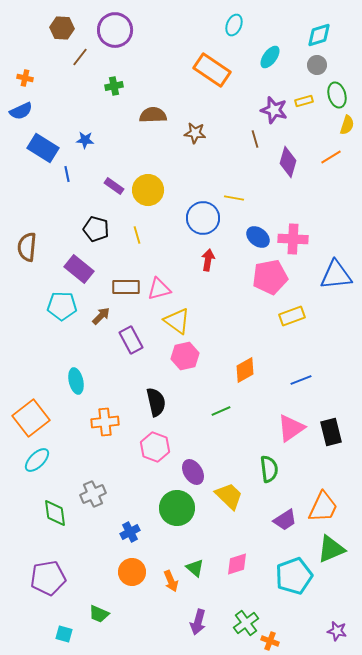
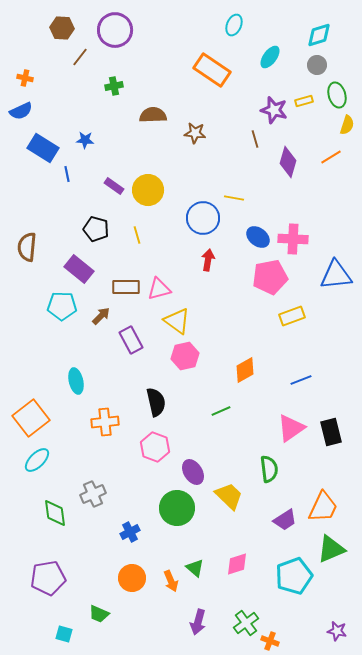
orange circle at (132, 572): moved 6 px down
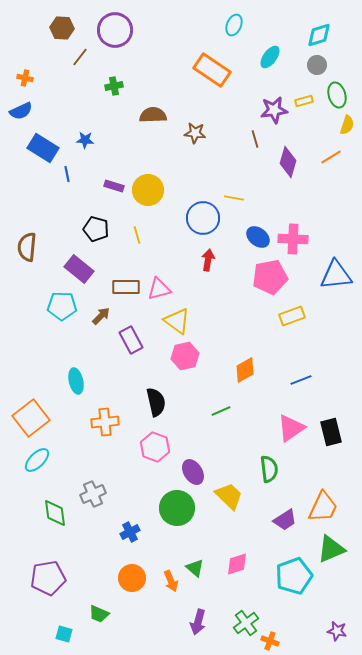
purple star at (274, 110): rotated 24 degrees counterclockwise
purple rectangle at (114, 186): rotated 18 degrees counterclockwise
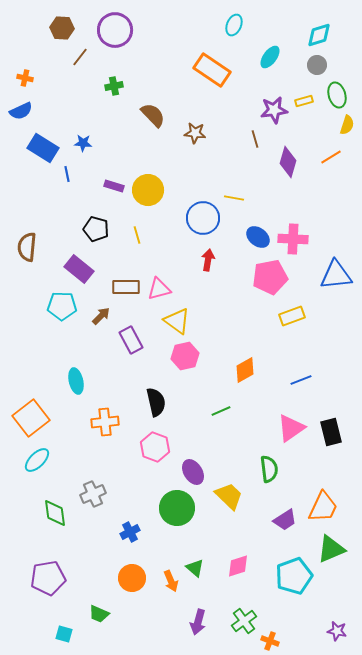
brown semicircle at (153, 115): rotated 48 degrees clockwise
blue star at (85, 140): moved 2 px left, 3 px down
pink diamond at (237, 564): moved 1 px right, 2 px down
green cross at (246, 623): moved 2 px left, 2 px up
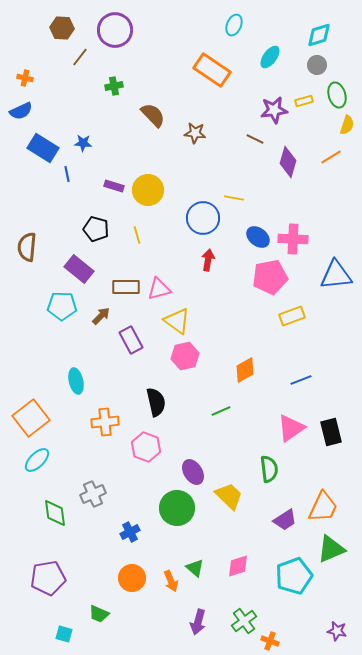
brown line at (255, 139): rotated 48 degrees counterclockwise
pink hexagon at (155, 447): moved 9 px left
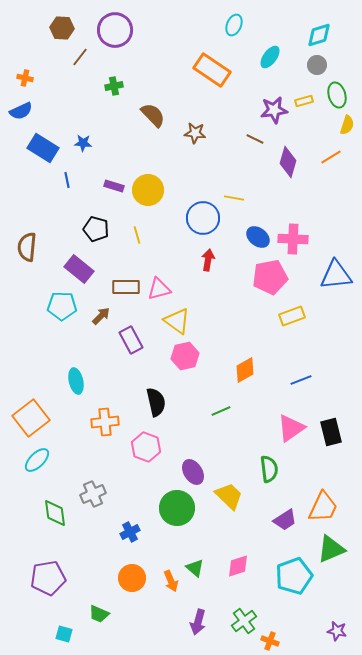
blue line at (67, 174): moved 6 px down
